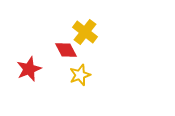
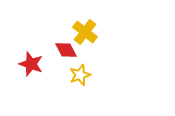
red star: moved 2 px right, 5 px up; rotated 30 degrees counterclockwise
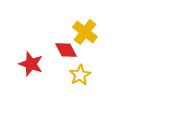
yellow star: rotated 10 degrees counterclockwise
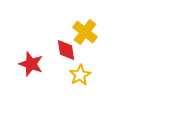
red diamond: rotated 20 degrees clockwise
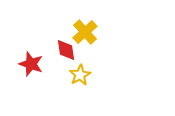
yellow cross: rotated 10 degrees clockwise
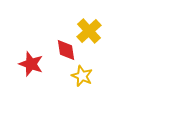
yellow cross: moved 4 px right, 1 px up
yellow star: moved 2 px right, 1 px down; rotated 20 degrees counterclockwise
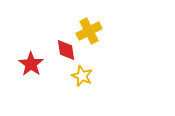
yellow cross: rotated 15 degrees clockwise
red star: rotated 15 degrees clockwise
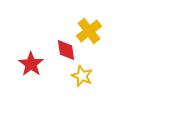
yellow cross: rotated 10 degrees counterclockwise
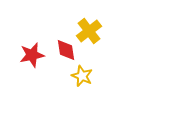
red star: moved 1 px right, 9 px up; rotated 25 degrees clockwise
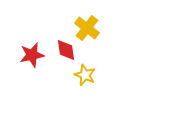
yellow cross: moved 2 px left, 3 px up; rotated 15 degrees counterclockwise
yellow star: moved 3 px right, 1 px up
